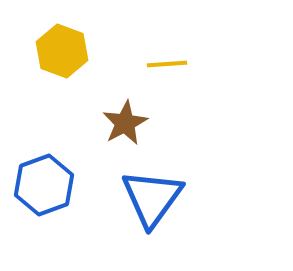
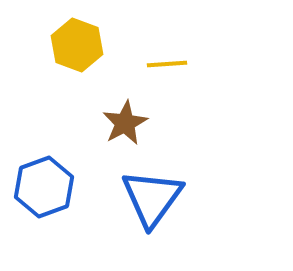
yellow hexagon: moved 15 px right, 6 px up
blue hexagon: moved 2 px down
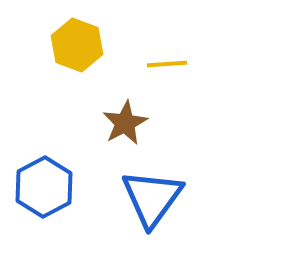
blue hexagon: rotated 8 degrees counterclockwise
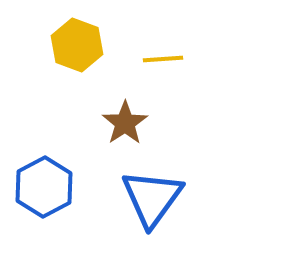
yellow line: moved 4 px left, 5 px up
brown star: rotated 6 degrees counterclockwise
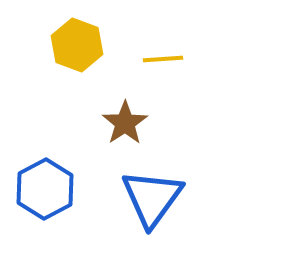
blue hexagon: moved 1 px right, 2 px down
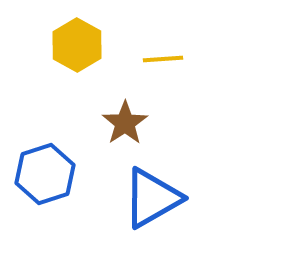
yellow hexagon: rotated 9 degrees clockwise
blue hexagon: moved 15 px up; rotated 10 degrees clockwise
blue triangle: rotated 24 degrees clockwise
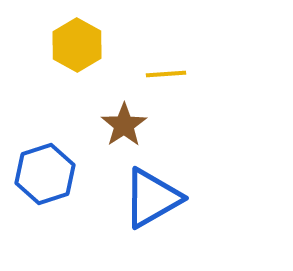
yellow line: moved 3 px right, 15 px down
brown star: moved 1 px left, 2 px down
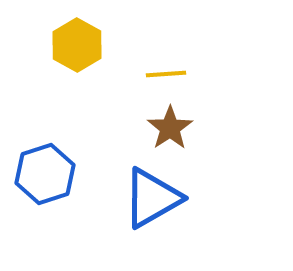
brown star: moved 46 px right, 3 px down
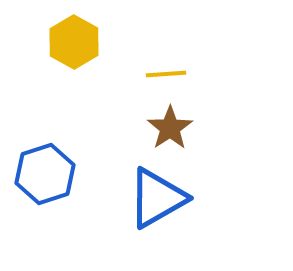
yellow hexagon: moved 3 px left, 3 px up
blue triangle: moved 5 px right
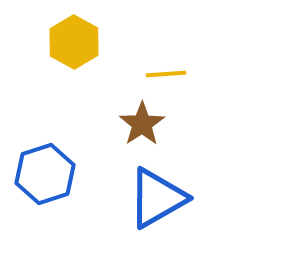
brown star: moved 28 px left, 4 px up
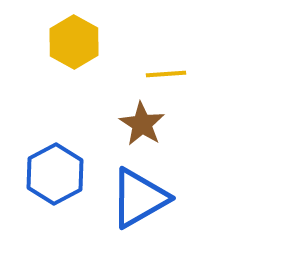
brown star: rotated 6 degrees counterclockwise
blue hexagon: moved 10 px right; rotated 10 degrees counterclockwise
blue triangle: moved 18 px left
